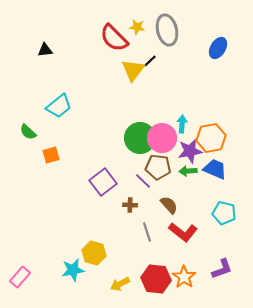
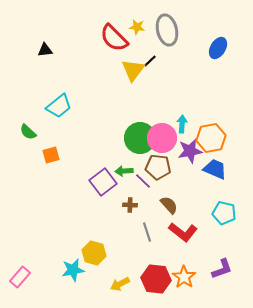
green arrow: moved 64 px left
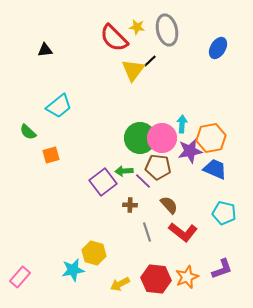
orange star: moved 3 px right; rotated 15 degrees clockwise
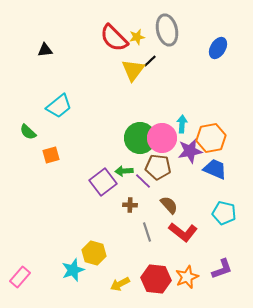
yellow star: moved 10 px down; rotated 21 degrees counterclockwise
cyan star: rotated 10 degrees counterclockwise
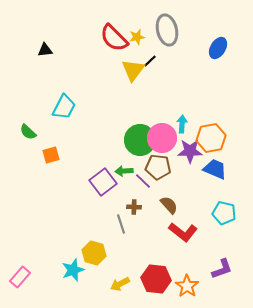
cyan trapezoid: moved 5 px right, 1 px down; rotated 24 degrees counterclockwise
green circle: moved 2 px down
purple star: rotated 10 degrees clockwise
brown cross: moved 4 px right, 2 px down
gray line: moved 26 px left, 8 px up
orange star: moved 9 px down; rotated 15 degrees counterclockwise
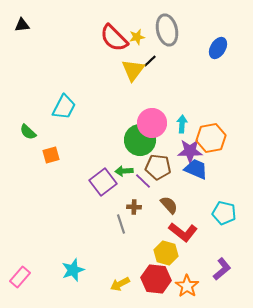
black triangle: moved 23 px left, 25 px up
pink circle: moved 10 px left, 15 px up
blue trapezoid: moved 19 px left
yellow hexagon: moved 72 px right
purple L-shape: rotated 20 degrees counterclockwise
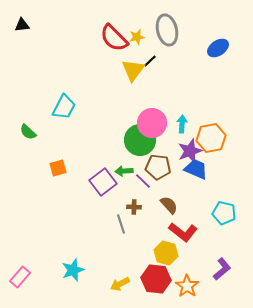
blue ellipse: rotated 25 degrees clockwise
purple star: rotated 20 degrees counterclockwise
orange square: moved 7 px right, 13 px down
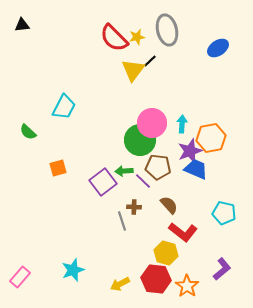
gray line: moved 1 px right, 3 px up
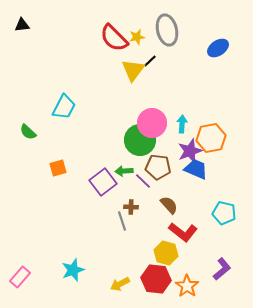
brown cross: moved 3 px left
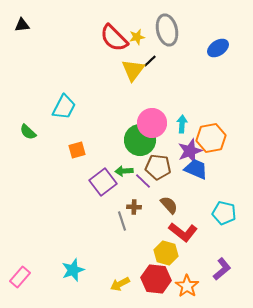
orange square: moved 19 px right, 18 px up
brown cross: moved 3 px right
